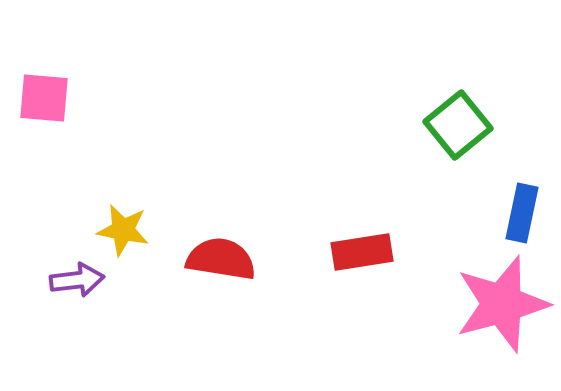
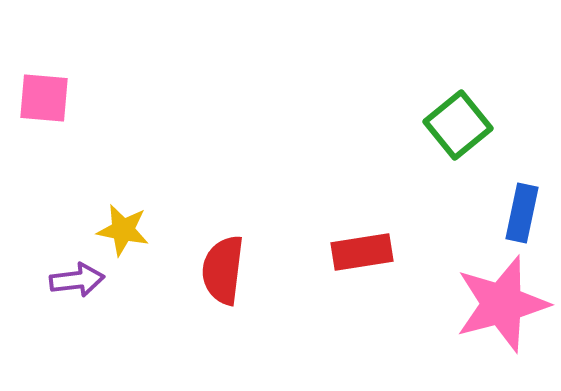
red semicircle: moved 2 px right, 11 px down; rotated 92 degrees counterclockwise
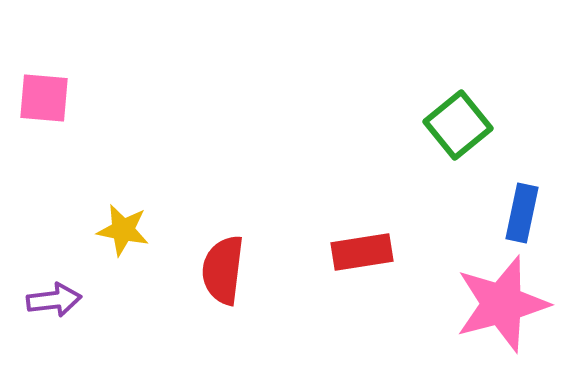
purple arrow: moved 23 px left, 20 px down
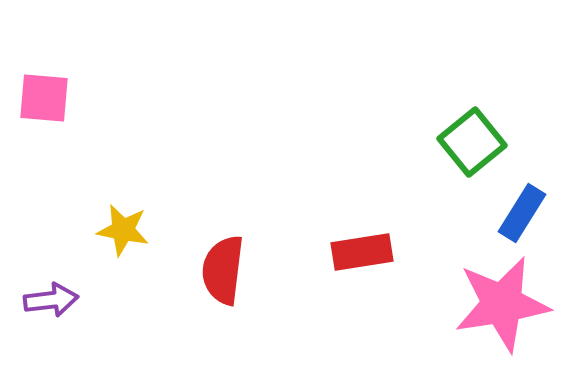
green square: moved 14 px right, 17 px down
blue rectangle: rotated 20 degrees clockwise
purple arrow: moved 3 px left
pink star: rotated 6 degrees clockwise
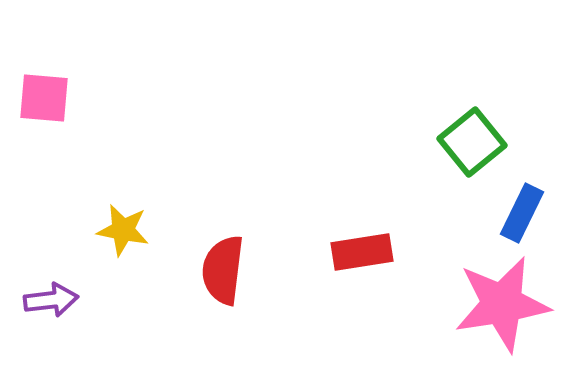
blue rectangle: rotated 6 degrees counterclockwise
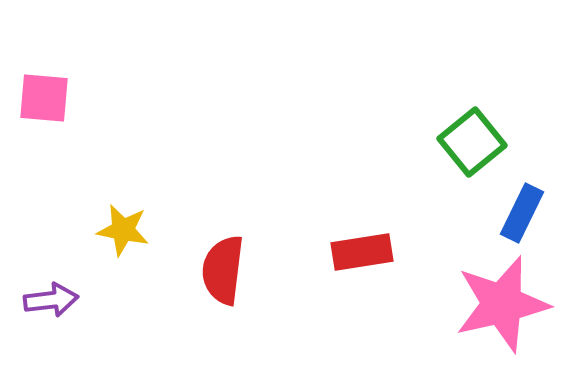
pink star: rotated 4 degrees counterclockwise
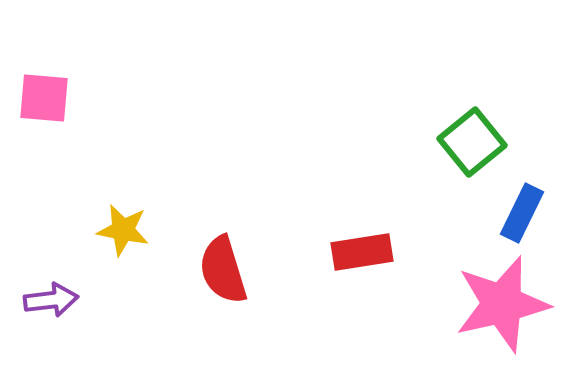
red semicircle: rotated 24 degrees counterclockwise
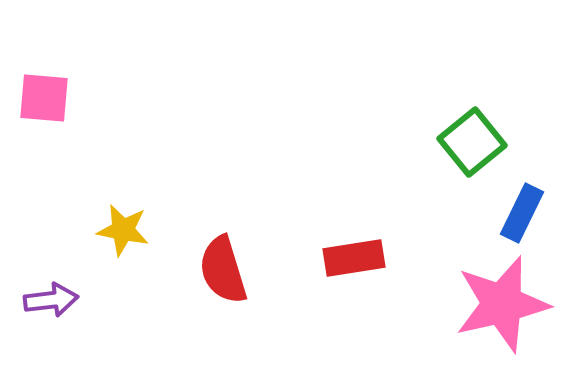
red rectangle: moved 8 px left, 6 px down
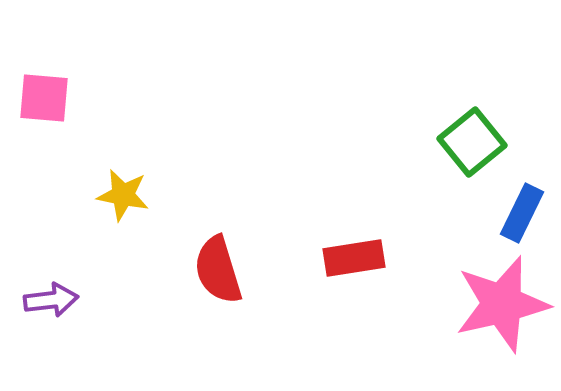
yellow star: moved 35 px up
red semicircle: moved 5 px left
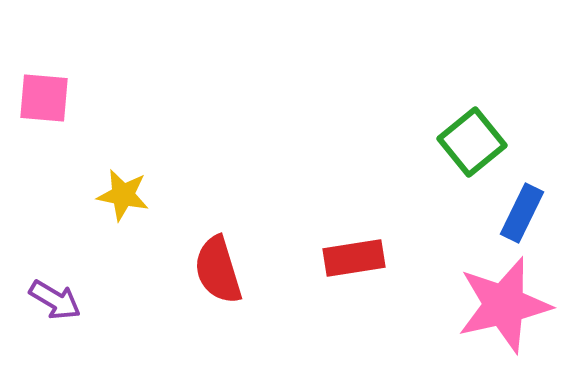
purple arrow: moved 4 px right; rotated 38 degrees clockwise
pink star: moved 2 px right, 1 px down
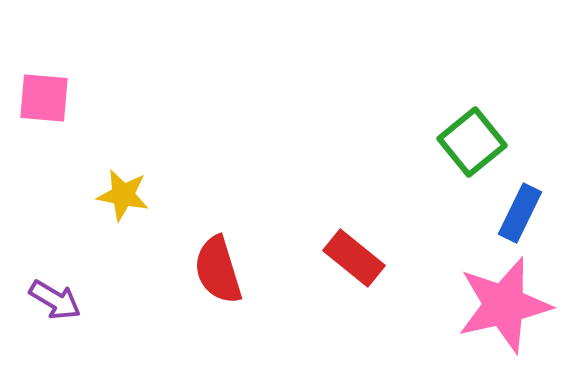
blue rectangle: moved 2 px left
red rectangle: rotated 48 degrees clockwise
